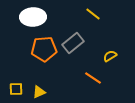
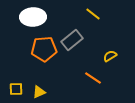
gray rectangle: moved 1 px left, 3 px up
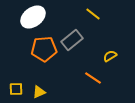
white ellipse: rotated 35 degrees counterclockwise
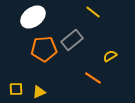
yellow line: moved 2 px up
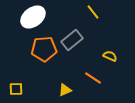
yellow line: rotated 14 degrees clockwise
yellow semicircle: rotated 56 degrees clockwise
yellow triangle: moved 26 px right, 2 px up
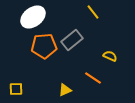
orange pentagon: moved 3 px up
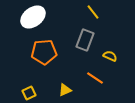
gray rectangle: moved 13 px right; rotated 30 degrees counterclockwise
orange pentagon: moved 6 px down
orange line: moved 2 px right
yellow square: moved 13 px right, 4 px down; rotated 24 degrees counterclockwise
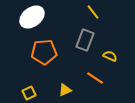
white ellipse: moved 1 px left
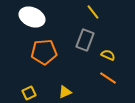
white ellipse: rotated 60 degrees clockwise
yellow semicircle: moved 2 px left, 1 px up
orange line: moved 13 px right
yellow triangle: moved 2 px down
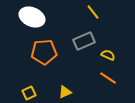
gray rectangle: moved 1 px left, 1 px down; rotated 45 degrees clockwise
